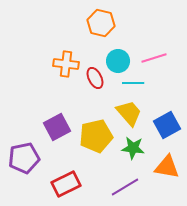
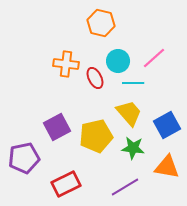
pink line: rotated 25 degrees counterclockwise
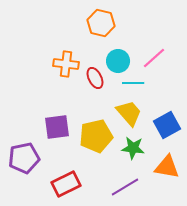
purple square: rotated 20 degrees clockwise
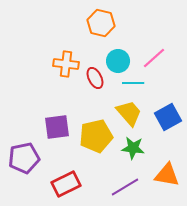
blue square: moved 1 px right, 8 px up
orange triangle: moved 8 px down
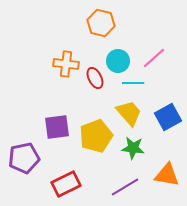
yellow pentagon: rotated 8 degrees counterclockwise
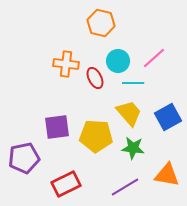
yellow pentagon: rotated 24 degrees clockwise
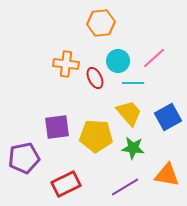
orange hexagon: rotated 20 degrees counterclockwise
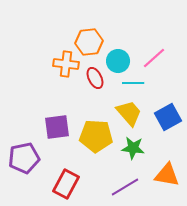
orange hexagon: moved 12 px left, 19 px down
red rectangle: rotated 36 degrees counterclockwise
